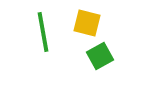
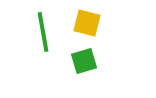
green square: moved 16 px left, 5 px down; rotated 12 degrees clockwise
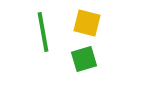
green square: moved 2 px up
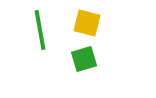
green line: moved 3 px left, 2 px up
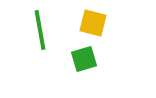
yellow square: moved 6 px right
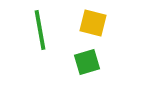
green square: moved 3 px right, 3 px down
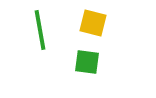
green square: rotated 24 degrees clockwise
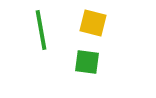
green line: moved 1 px right
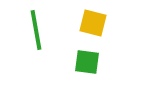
green line: moved 5 px left
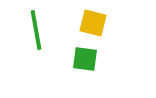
green square: moved 2 px left, 3 px up
